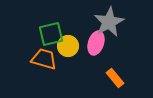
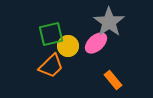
gray star: rotated 8 degrees counterclockwise
pink ellipse: rotated 30 degrees clockwise
orange trapezoid: moved 7 px right, 7 px down; rotated 120 degrees clockwise
orange rectangle: moved 2 px left, 2 px down
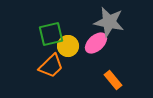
gray star: rotated 24 degrees counterclockwise
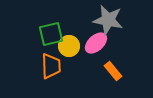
gray star: moved 1 px left, 2 px up
yellow circle: moved 1 px right
orange trapezoid: rotated 48 degrees counterclockwise
orange rectangle: moved 9 px up
